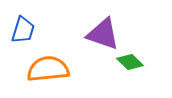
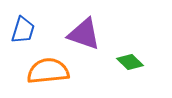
purple triangle: moved 19 px left
orange semicircle: moved 2 px down
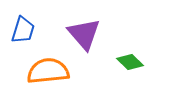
purple triangle: rotated 30 degrees clockwise
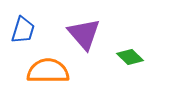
green diamond: moved 5 px up
orange semicircle: rotated 6 degrees clockwise
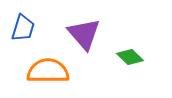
blue trapezoid: moved 2 px up
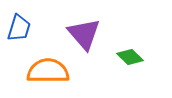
blue trapezoid: moved 4 px left
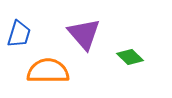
blue trapezoid: moved 6 px down
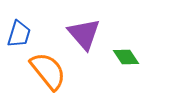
green diamond: moved 4 px left; rotated 12 degrees clockwise
orange semicircle: rotated 51 degrees clockwise
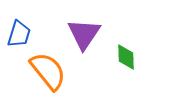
purple triangle: rotated 15 degrees clockwise
green diamond: rotated 32 degrees clockwise
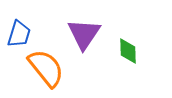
green diamond: moved 2 px right, 6 px up
orange semicircle: moved 2 px left, 3 px up
